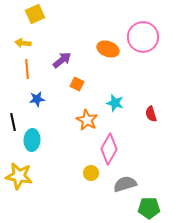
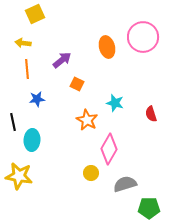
orange ellipse: moved 1 px left, 2 px up; rotated 55 degrees clockwise
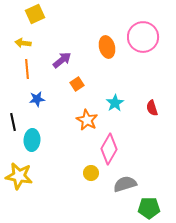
orange square: rotated 32 degrees clockwise
cyan star: rotated 24 degrees clockwise
red semicircle: moved 1 px right, 6 px up
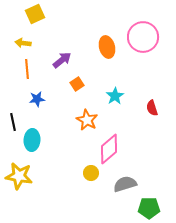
cyan star: moved 7 px up
pink diamond: rotated 20 degrees clockwise
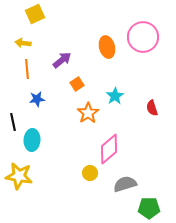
orange star: moved 1 px right, 7 px up; rotated 10 degrees clockwise
yellow circle: moved 1 px left
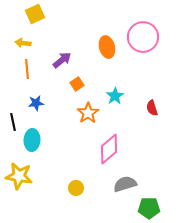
blue star: moved 1 px left, 4 px down
yellow circle: moved 14 px left, 15 px down
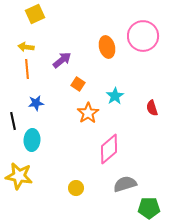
pink circle: moved 1 px up
yellow arrow: moved 3 px right, 4 px down
orange square: moved 1 px right; rotated 24 degrees counterclockwise
black line: moved 1 px up
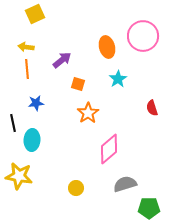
orange square: rotated 16 degrees counterclockwise
cyan star: moved 3 px right, 17 px up
black line: moved 2 px down
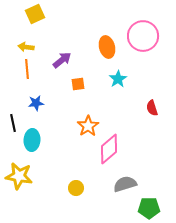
orange square: rotated 24 degrees counterclockwise
orange star: moved 13 px down
